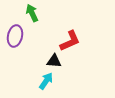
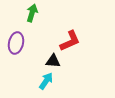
green arrow: rotated 42 degrees clockwise
purple ellipse: moved 1 px right, 7 px down
black triangle: moved 1 px left
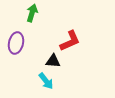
cyan arrow: rotated 108 degrees clockwise
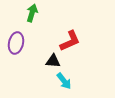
cyan arrow: moved 18 px right
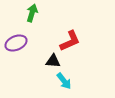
purple ellipse: rotated 55 degrees clockwise
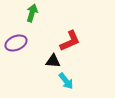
cyan arrow: moved 2 px right
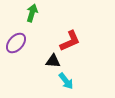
purple ellipse: rotated 25 degrees counterclockwise
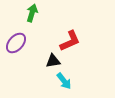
black triangle: rotated 14 degrees counterclockwise
cyan arrow: moved 2 px left
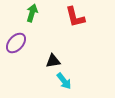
red L-shape: moved 5 px right, 24 px up; rotated 100 degrees clockwise
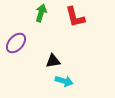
green arrow: moved 9 px right
cyan arrow: rotated 36 degrees counterclockwise
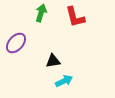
cyan arrow: rotated 42 degrees counterclockwise
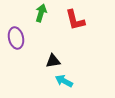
red L-shape: moved 3 px down
purple ellipse: moved 5 px up; rotated 55 degrees counterclockwise
cyan arrow: rotated 126 degrees counterclockwise
